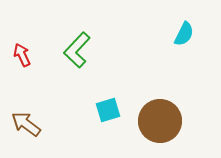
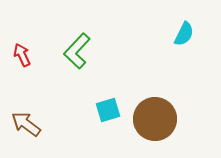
green L-shape: moved 1 px down
brown circle: moved 5 px left, 2 px up
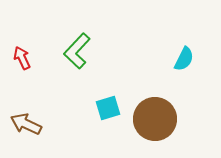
cyan semicircle: moved 25 px down
red arrow: moved 3 px down
cyan square: moved 2 px up
brown arrow: rotated 12 degrees counterclockwise
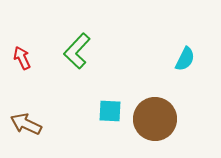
cyan semicircle: moved 1 px right
cyan square: moved 2 px right, 3 px down; rotated 20 degrees clockwise
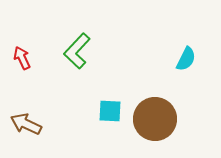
cyan semicircle: moved 1 px right
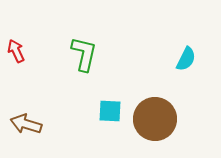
green L-shape: moved 7 px right, 3 px down; rotated 150 degrees clockwise
red arrow: moved 6 px left, 7 px up
brown arrow: rotated 8 degrees counterclockwise
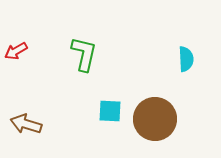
red arrow: rotated 95 degrees counterclockwise
cyan semicircle: rotated 30 degrees counterclockwise
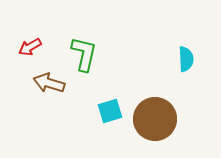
red arrow: moved 14 px right, 4 px up
cyan square: rotated 20 degrees counterclockwise
brown arrow: moved 23 px right, 41 px up
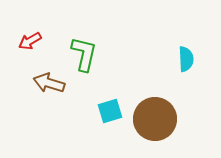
red arrow: moved 6 px up
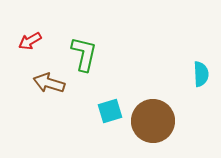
cyan semicircle: moved 15 px right, 15 px down
brown circle: moved 2 px left, 2 px down
